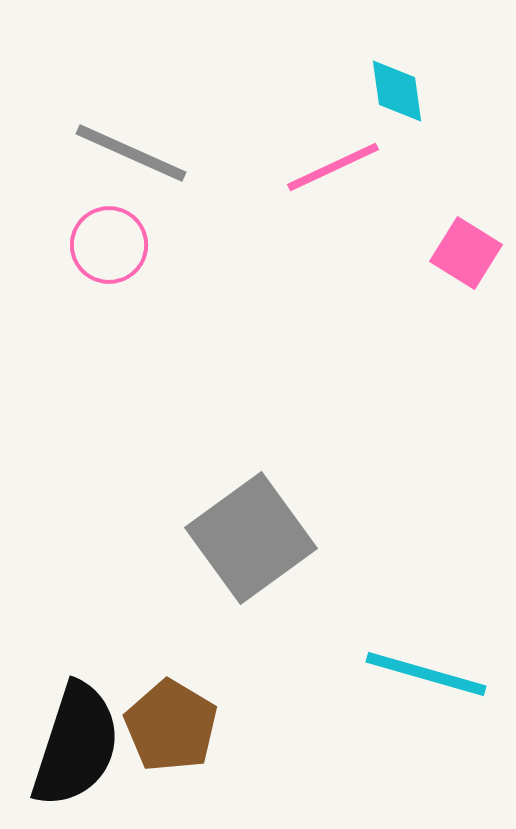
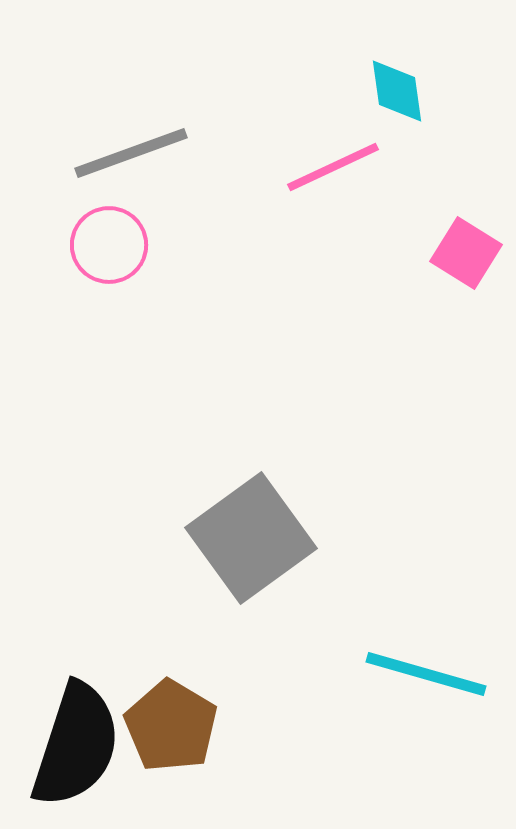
gray line: rotated 44 degrees counterclockwise
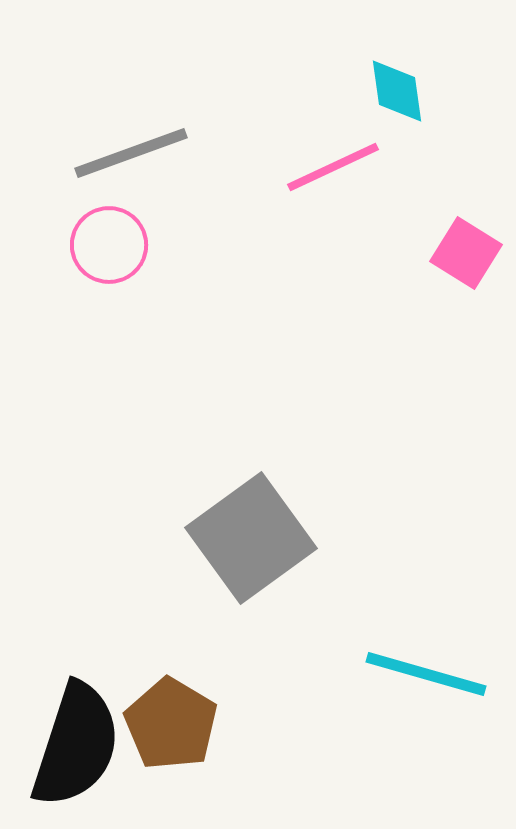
brown pentagon: moved 2 px up
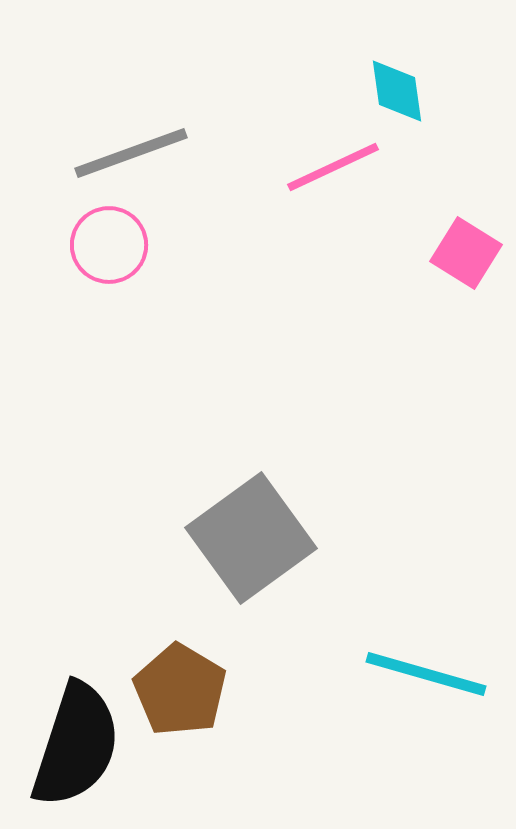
brown pentagon: moved 9 px right, 34 px up
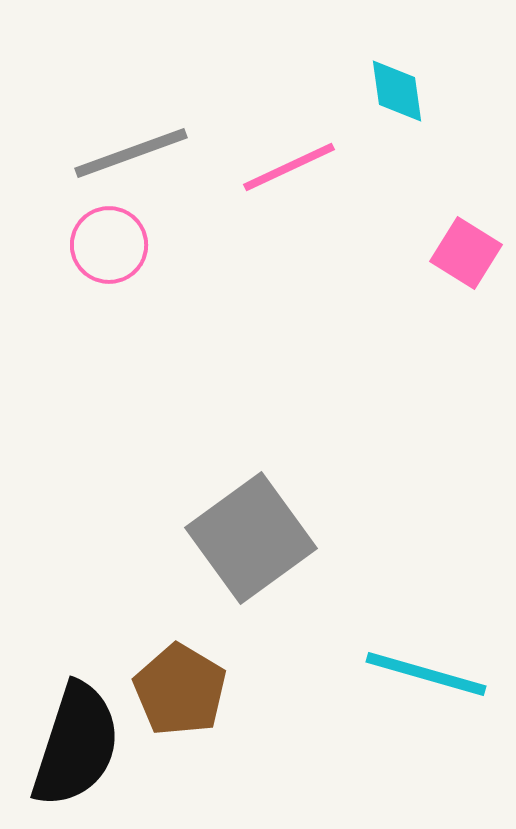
pink line: moved 44 px left
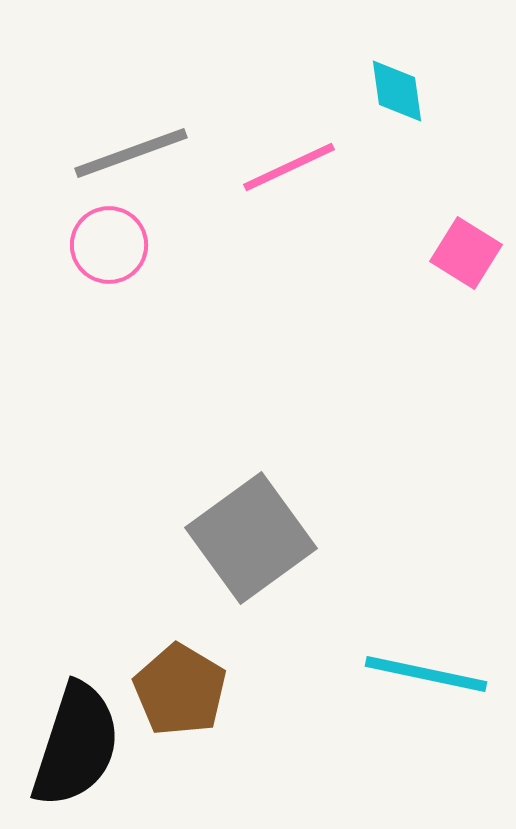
cyan line: rotated 4 degrees counterclockwise
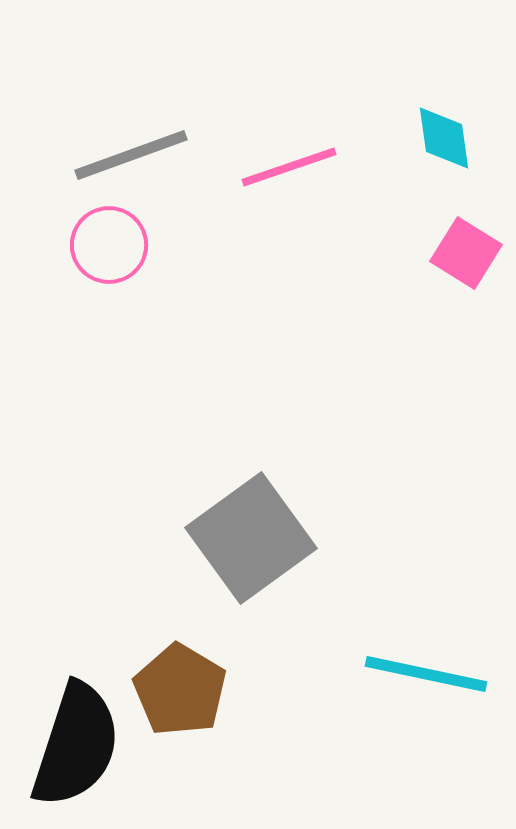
cyan diamond: moved 47 px right, 47 px down
gray line: moved 2 px down
pink line: rotated 6 degrees clockwise
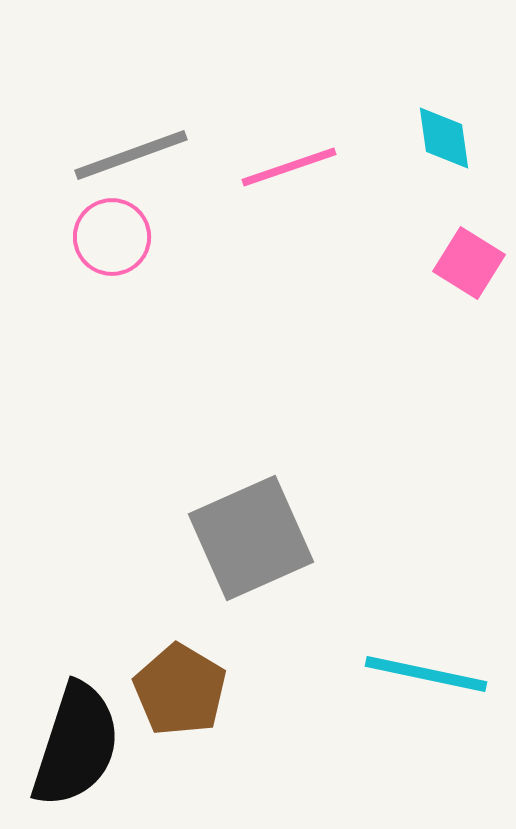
pink circle: moved 3 px right, 8 px up
pink square: moved 3 px right, 10 px down
gray square: rotated 12 degrees clockwise
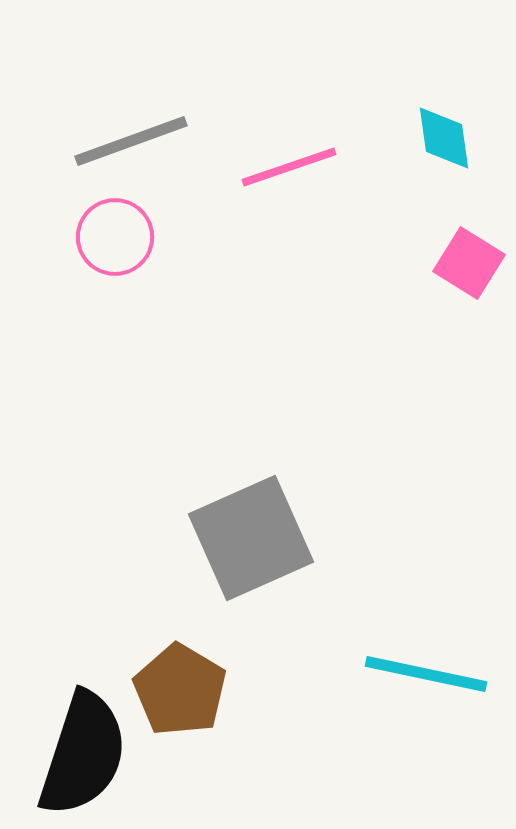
gray line: moved 14 px up
pink circle: moved 3 px right
black semicircle: moved 7 px right, 9 px down
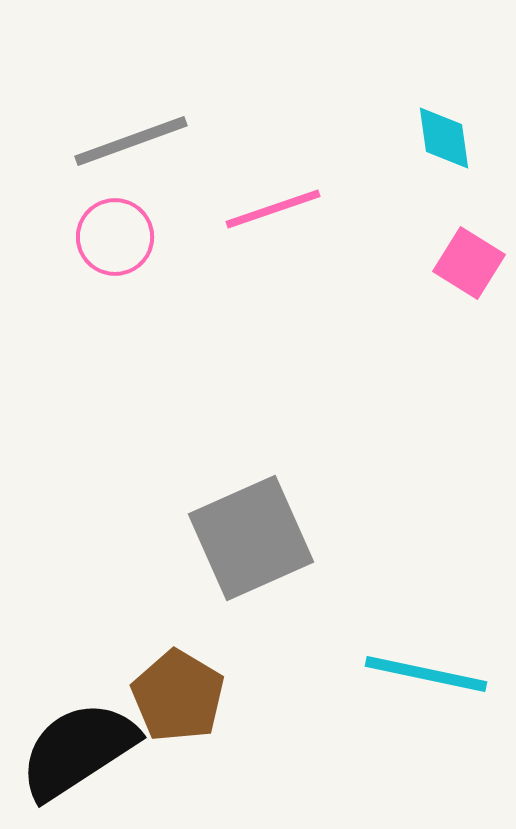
pink line: moved 16 px left, 42 px down
brown pentagon: moved 2 px left, 6 px down
black semicircle: moved 5 px left, 4 px up; rotated 141 degrees counterclockwise
